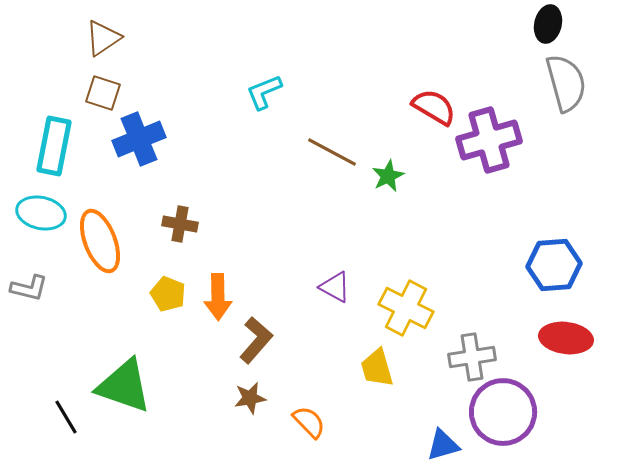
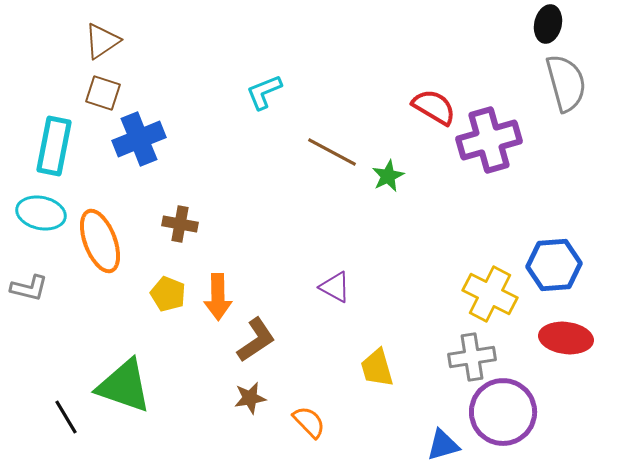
brown triangle: moved 1 px left, 3 px down
yellow cross: moved 84 px right, 14 px up
brown L-shape: rotated 15 degrees clockwise
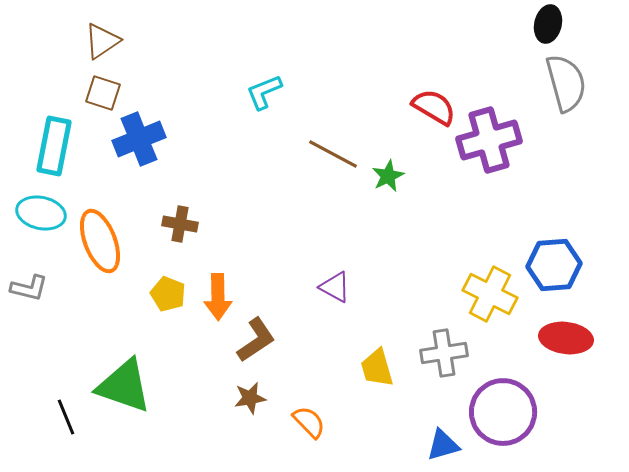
brown line: moved 1 px right, 2 px down
gray cross: moved 28 px left, 4 px up
black line: rotated 9 degrees clockwise
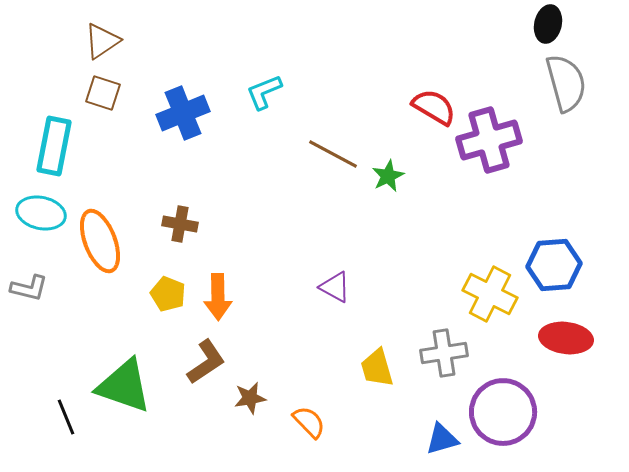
blue cross: moved 44 px right, 26 px up
brown L-shape: moved 50 px left, 22 px down
blue triangle: moved 1 px left, 6 px up
